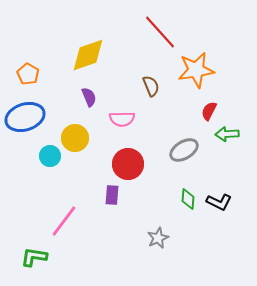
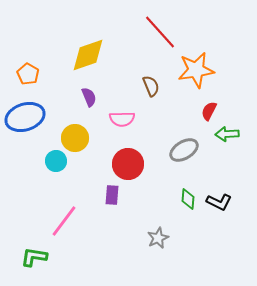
cyan circle: moved 6 px right, 5 px down
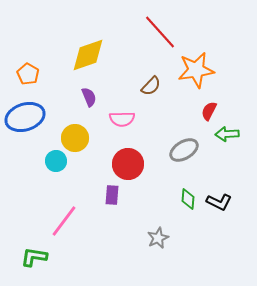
brown semicircle: rotated 65 degrees clockwise
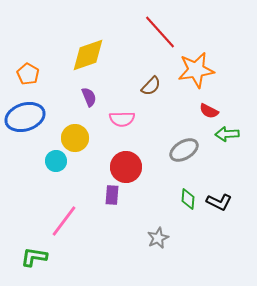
red semicircle: rotated 90 degrees counterclockwise
red circle: moved 2 px left, 3 px down
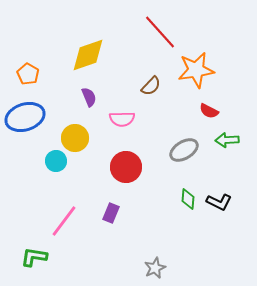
green arrow: moved 6 px down
purple rectangle: moved 1 px left, 18 px down; rotated 18 degrees clockwise
gray star: moved 3 px left, 30 px down
